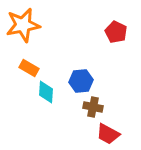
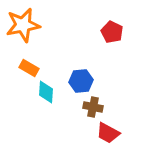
red pentagon: moved 4 px left
red trapezoid: moved 1 px up
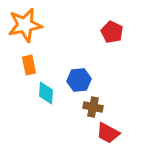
orange star: moved 2 px right
orange rectangle: moved 3 px up; rotated 48 degrees clockwise
blue hexagon: moved 2 px left, 1 px up
cyan diamond: moved 1 px down
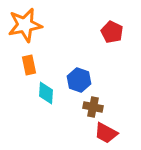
blue hexagon: rotated 25 degrees clockwise
red trapezoid: moved 2 px left
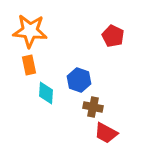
orange star: moved 5 px right, 6 px down; rotated 16 degrees clockwise
red pentagon: moved 1 px right, 4 px down
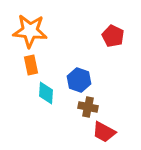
orange rectangle: moved 2 px right
brown cross: moved 5 px left
red trapezoid: moved 2 px left, 1 px up
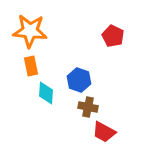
orange rectangle: moved 1 px down
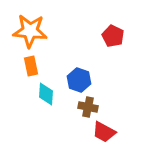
cyan diamond: moved 1 px down
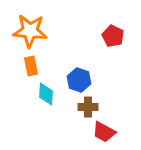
brown cross: rotated 12 degrees counterclockwise
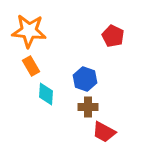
orange star: moved 1 px left
orange rectangle: rotated 18 degrees counterclockwise
blue hexagon: moved 6 px right, 1 px up
